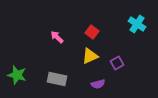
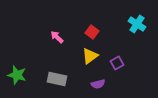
yellow triangle: rotated 12 degrees counterclockwise
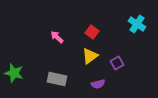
green star: moved 3 px left, 2 px up
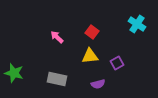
yellow triangle: rotated 30 degrees clockwise
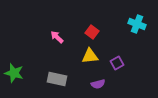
cyan cross: rotated 12 degrees counterclockwise
